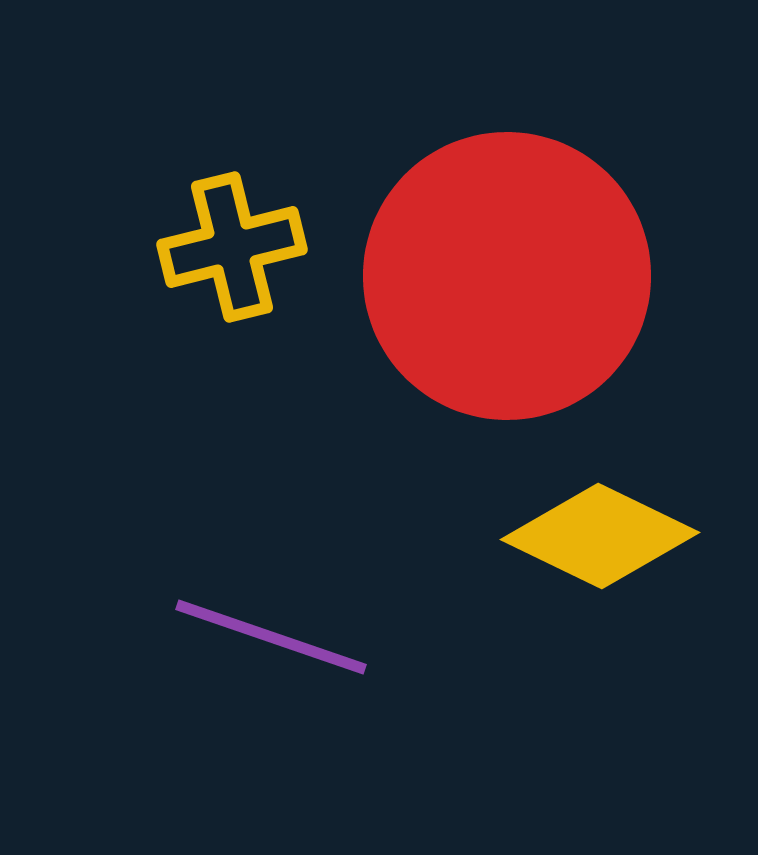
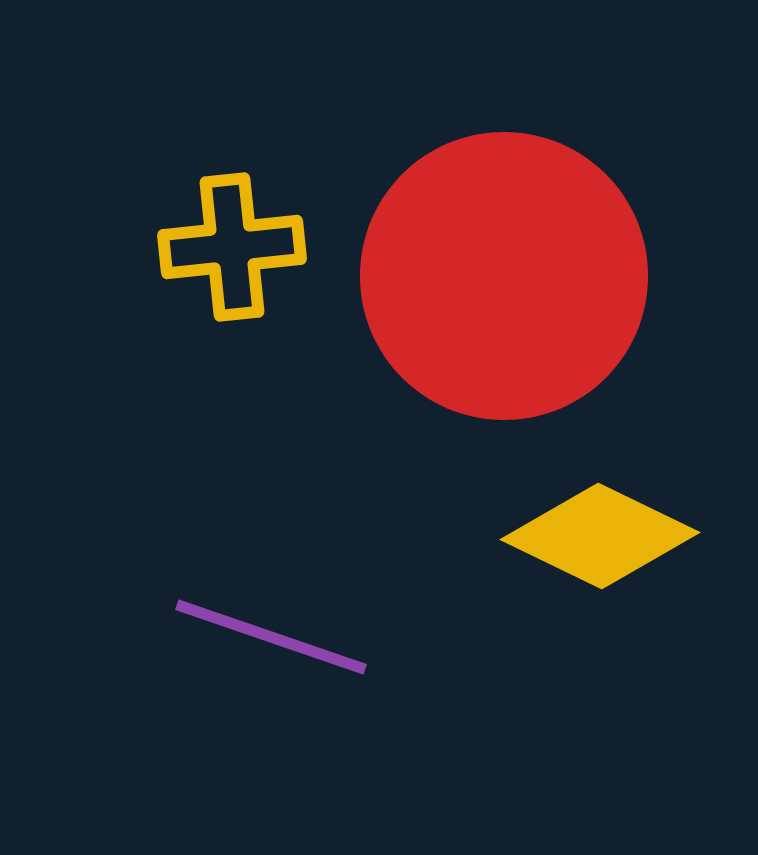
yellow cross: rotated 8 degrees clockwise
red circle: moved 3 px left
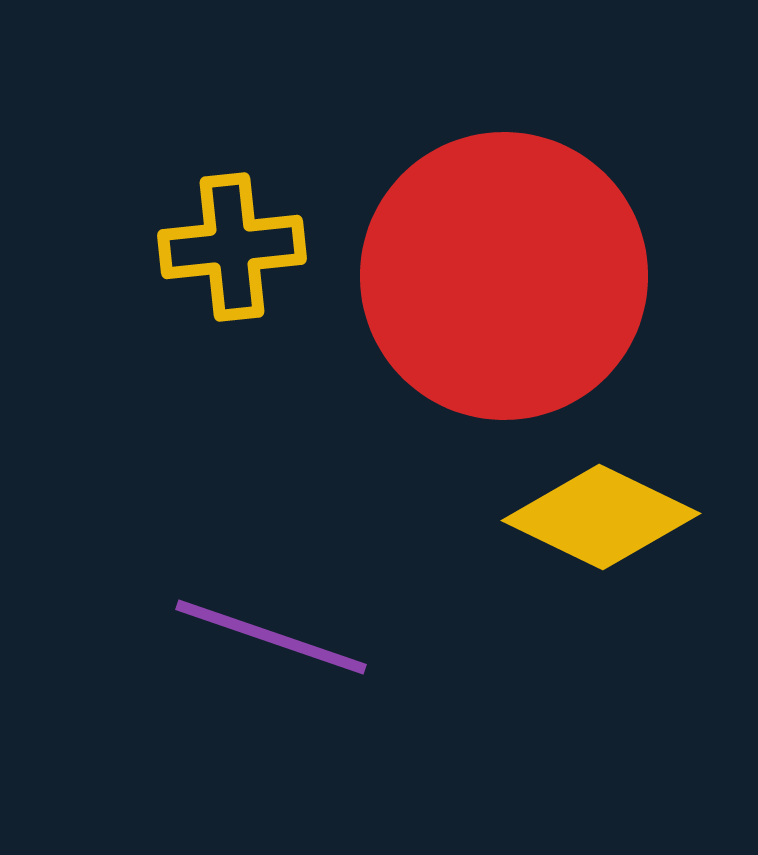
yellow diamond: moved 1 px right, 19 px up
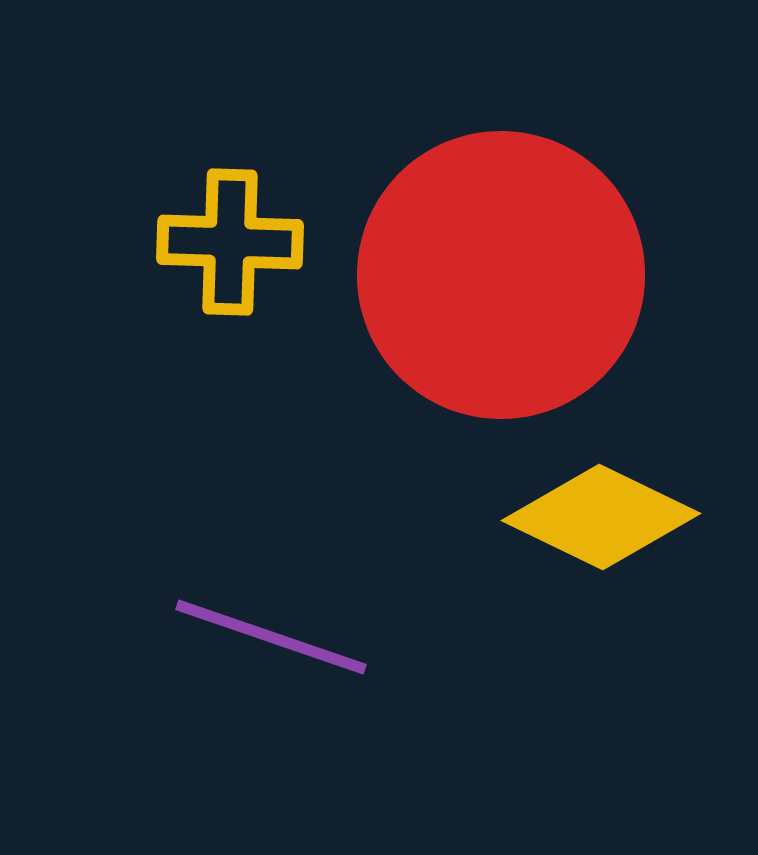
yellow cross: moved 2 px left, 5 px up; rotated 8 degrees clockwise
red circle: moved 3 px left, 1 px up
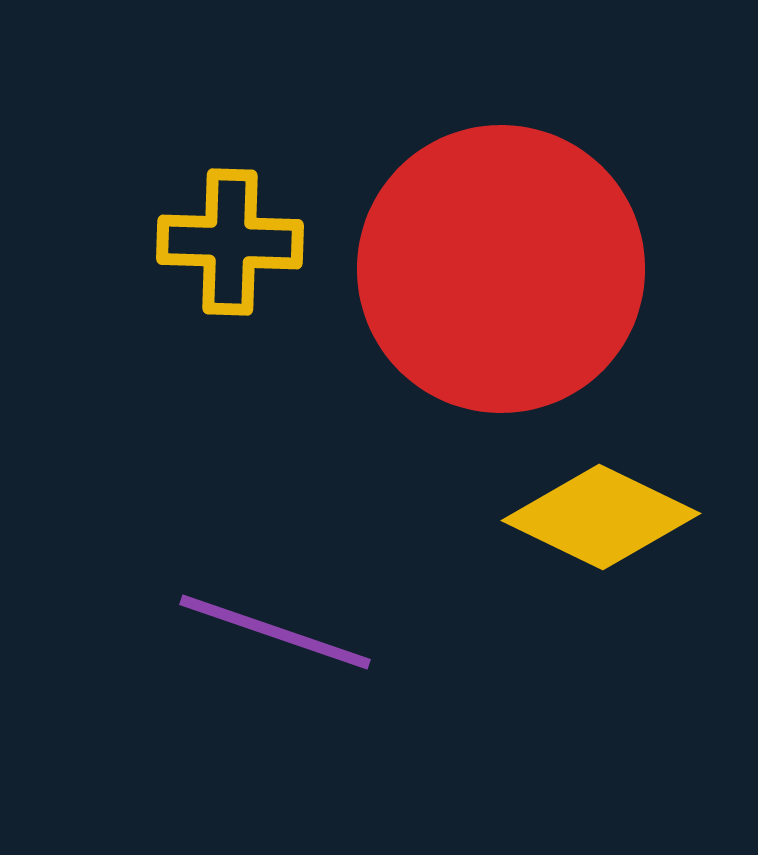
red circle: moved 6 px up
purple line: moved 4 px right, 5 px up
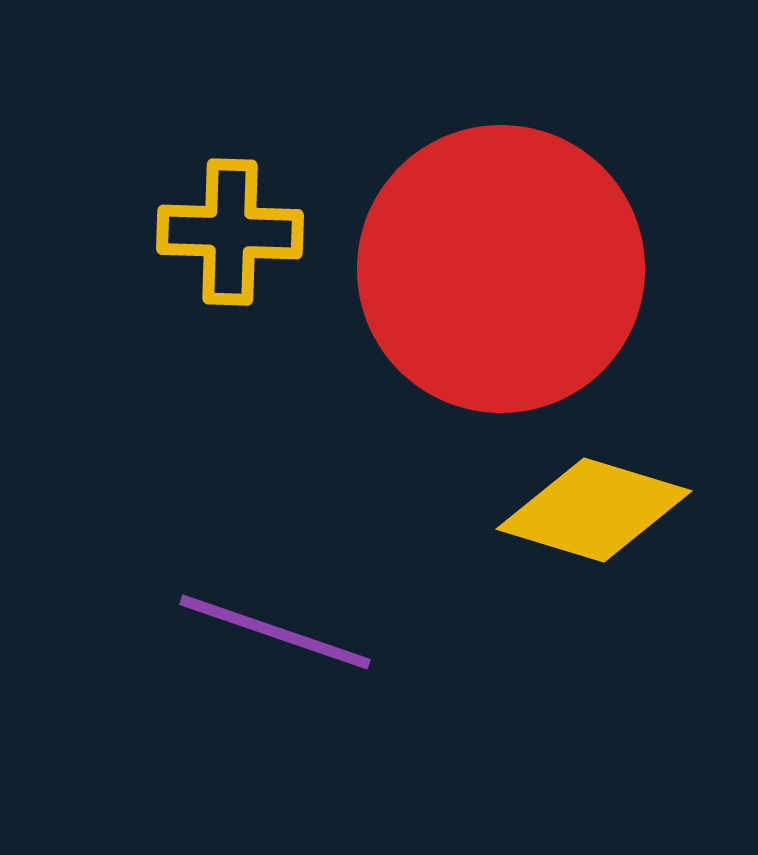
yellow cross: moved 10 px up
yellow diamond: moved 7 px left, 7 px up; rotated 9 degrees counterclockwise
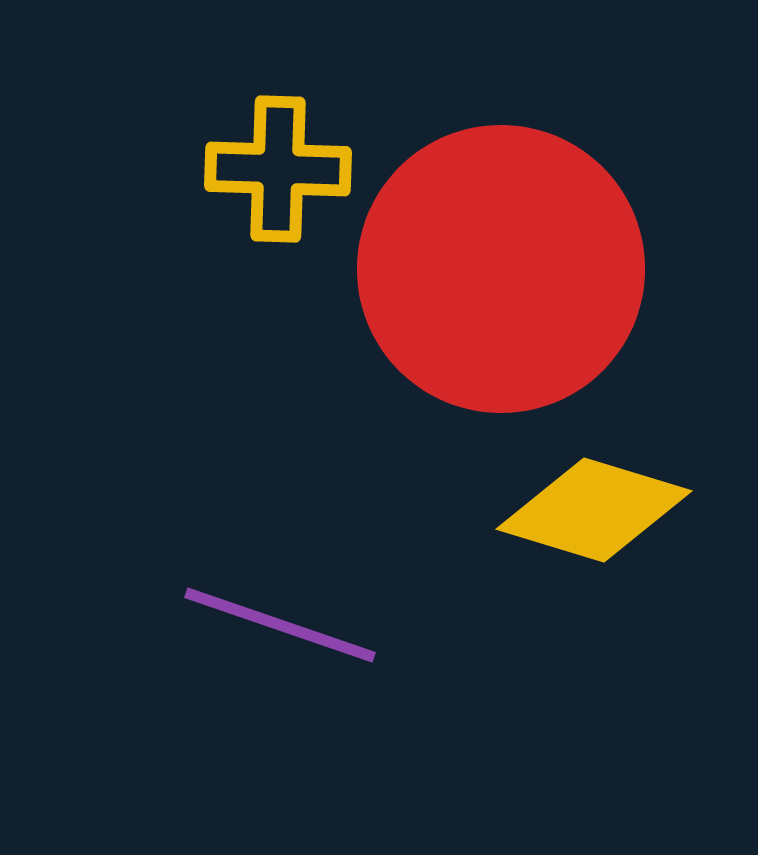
yellow cross: moved 48 px right, 63 px up
purple line: moved 5 px right, 7 px up
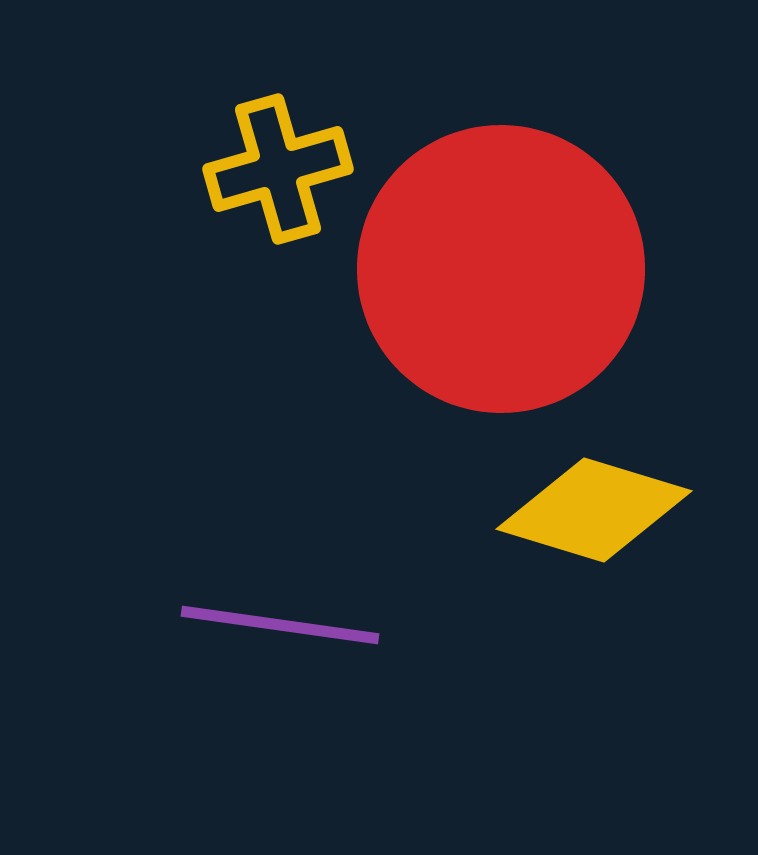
yellow cross: rotated 18 degrees counterclockwise
purple line: rotated 11 degrees counterclockwise
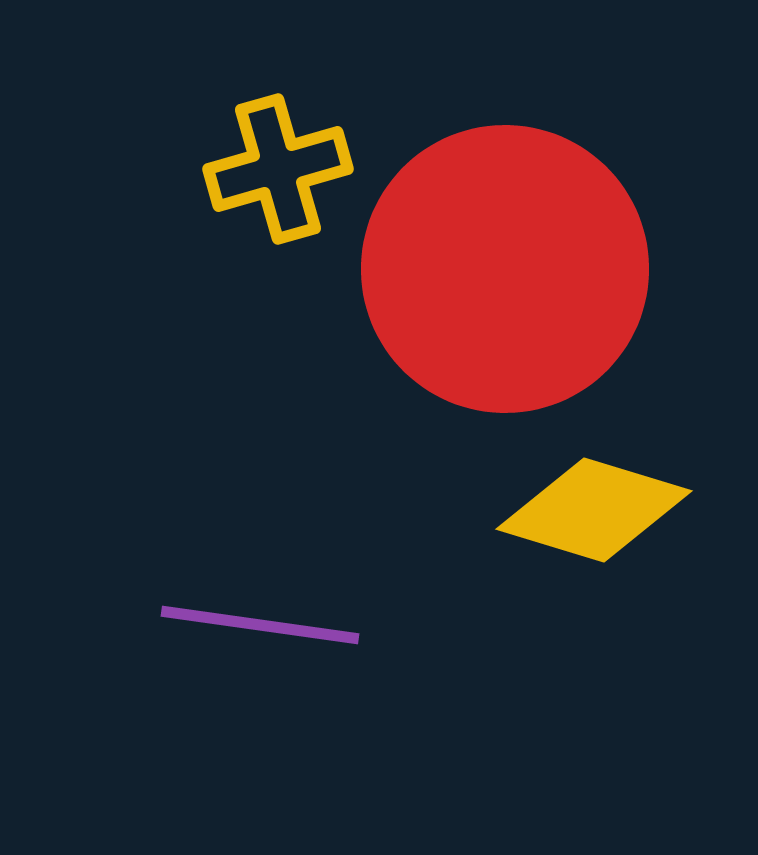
red circle: moved 4 px right
purple line: moved 20 px left
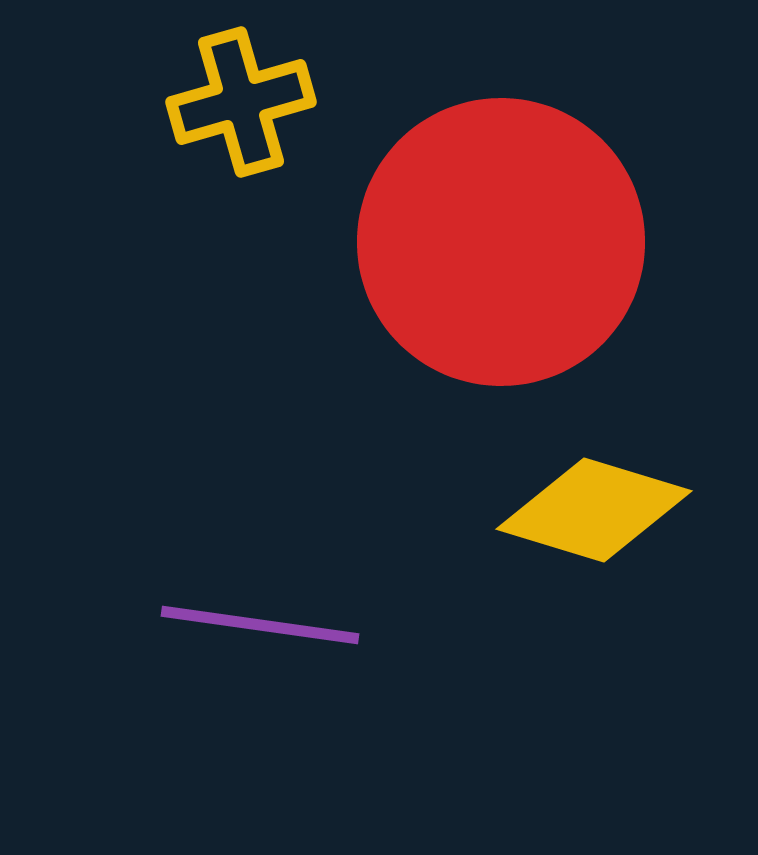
yellow cross: moved 37 px left, 67 px up
red circle: moved 4 px left, 27 px up
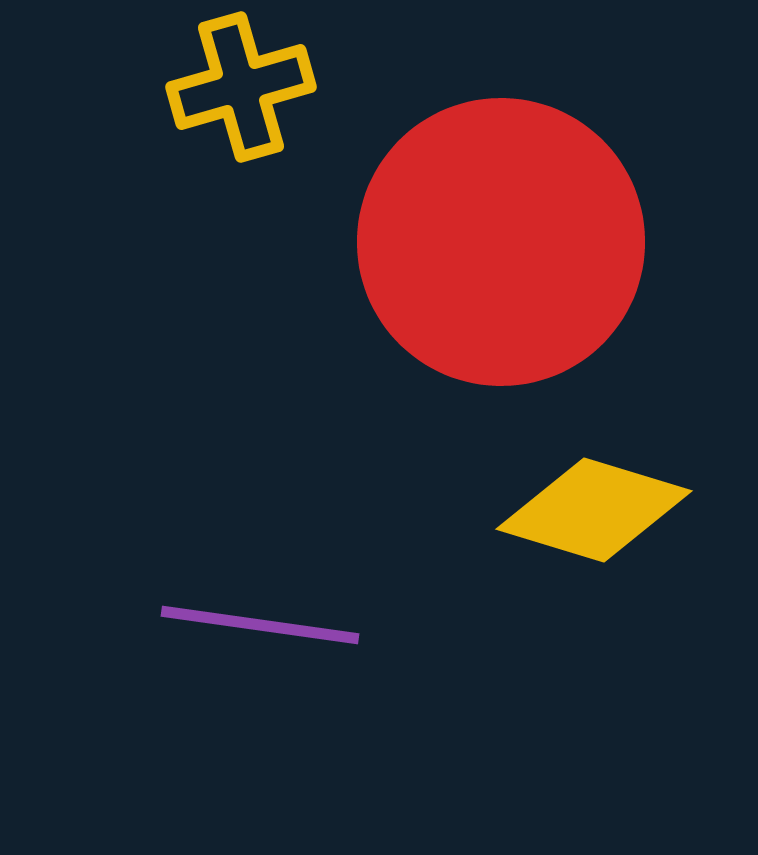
yellow cross: moved 15 px up
